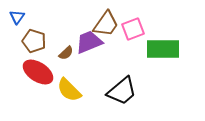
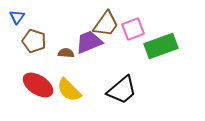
green rectangle: moved 2 px left, 3 px up; rotated 20 degrees counterclockwise
brown semicircle: rotated 133 degrees counterclockwise
red ellipse: moved 13 px down
black trapezoid: moved 1 px up
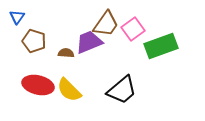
pink square: rotated 15 degrees counterclockwise
red ellipse: rotated 20 degrees counterclockwise
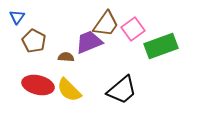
brown pentagon: rotated 10 degrees clockwise
brown semicircle: moved 4 px down
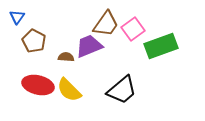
purple trapezoid: moved 4 px down
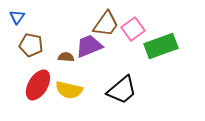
brown pentagon: moved 3 px left, 4 px down; rotated 15 degrees counterclockwise
red ellipse: rotated 72 degrees counterclockwise
yellow semicircle: rotated 32 degrees counterclockwise
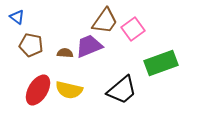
blue triangle: rotated 28 degrees counterclockwise
brown trapezoid: moved 1 px left, 3 px up
green rectangle: moved 17 px down
brown semicircle: moved 1 px left, 4 px up
red ellipse: moved 5 px down
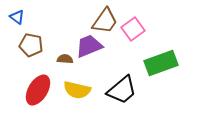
brown semicircle: moved 6 px down
yellow semicircle: moved 8 px right
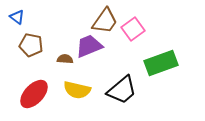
red ellipse: moved 4 px left, 4 px down; rotated 12 degrees clockwise
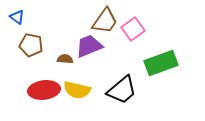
red ellipse: moved 10 px right, 4 px up; rotated 40 degrees clockwise
